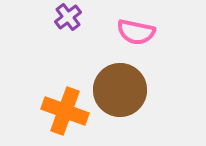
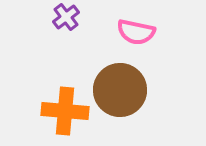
purple cross: moved 2 px left
orange cross: rotated 15 degrees counterclockwise
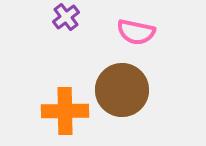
brown circle: moved 2 px right
orange cross: rotated 6 degrees counterclockwise
